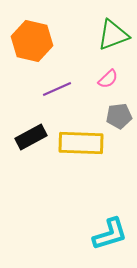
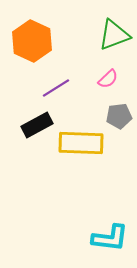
green triangle: moved 1 px right
orange hexagon: rotated 12 degrees clockwise
purple line: moved 1 px left, 1 px up; rotated 8 degrees counterclockwise
black rectangle: moved 6 px right, 12 px up
cyan L-shape: moved 4 px down; rotated 24 degrees clockwise
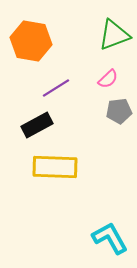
orange hexagon: moved 1 px left; rotated 15 degrees counterclockwise
gray pentagon: moved 5 px up
yellow rectangle: moved 26 px left, 24 px down
cyan L-shape: rotated 126 degrees counterclockwise
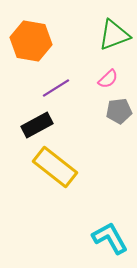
yellow rectangle: rotated 36 degrees clockwise
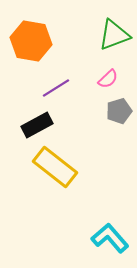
gray pentagon: rotated 10 degrees counterclockwise
cyan L-shape: rotated 12 degrees counterclockwise
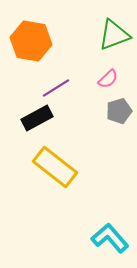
black rectangle: moved 7 px up
